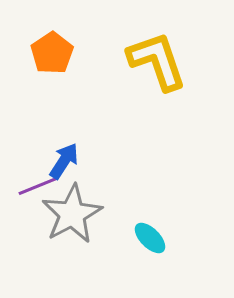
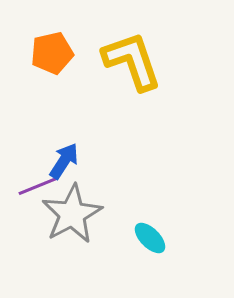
orange pentagon: rotated 21 degrees clockwise
yellow L-shape: moved 25 px left
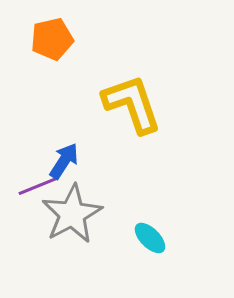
orange pentagon: moved 14 px up
yellow L-shape: moved 43 px down
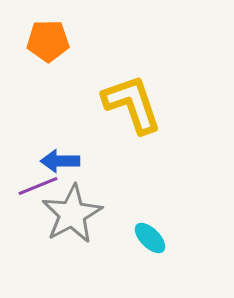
orange pentagon: moved 4 px left, 2 px down; rotated 12 degrees clockwise
blue arrow: moved 4 px left; rotated 123 degrees counterclockwise
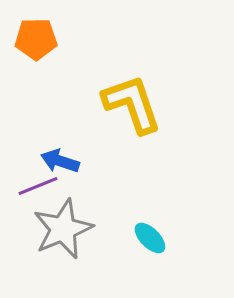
orange pentagon: moved 12 px left, 2 px up
blue arrow: rotated 18 degrees clockwise
gray star: moved 9 px left, 15 px down; rotated 6 degrees clockwise
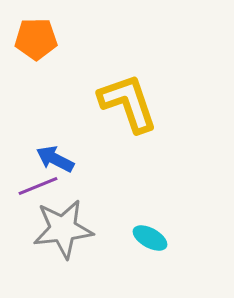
yellow L-shape: moved 4 px left, 1 px up
blue arrow: moved 5 px left, 2 px up; rotated 9 degrees clockwise
gray star: rotated 16 degrees clockwise
cyan ellipse: rotated 16 degrees counterclockwise
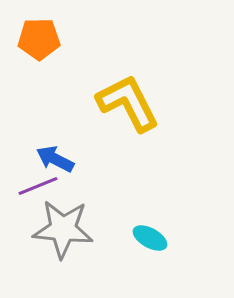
orange pentagon: moved 3 px right
yellow L-shape: rotated 8 degrees counterclockwise
gray star: rotated 12 degrees clockwise
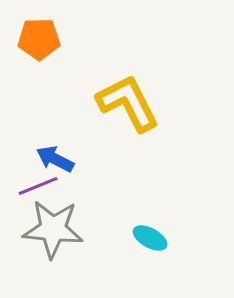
gray star: moved 10 px left
